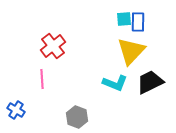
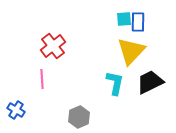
cyan L-shape: rotated 100 degrees counterclockwise
gray hexagon: moved 2 px right; rotated 15 degrees clockwise
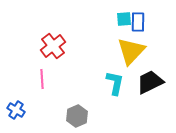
gray hexagon: moved 2 px left, 1 px up
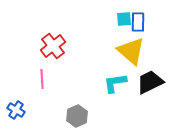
yellow triangle: rotated 32 degrees counterclockwise
cyan L-shape: rotated 110 degrees counterclockwise
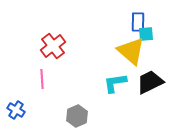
cyan square: moved 22 px right, 15 px down
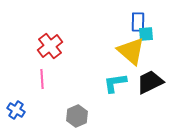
red cross: moved 3 px left
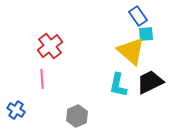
blue rectangle: moved 6 px up; rotated 36 degrees counterclockwise
cyan L-shape: moved 3 px right, 2 px down; rotated 70 degrees counterclockwise
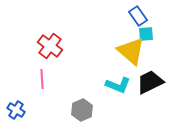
red cross: rotated 15 degrees counterclockwise
cyan L-shape: rotated 80 degrees counterclockwise
gray hexagon: moved 5 px right, 6 px up
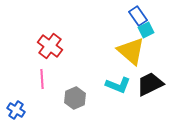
cyan square: moved 4 px up; rotated 21 degrees counterclockwise
black trapezoid: moved 2 px down
gray hexagon: moved 7 px left, 12 px up
